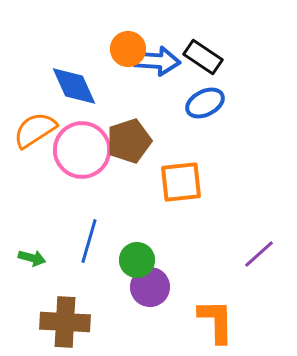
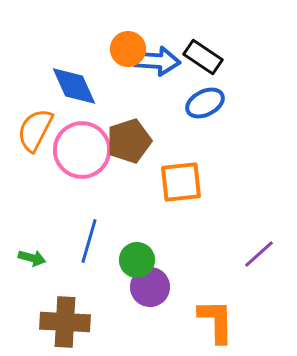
orange semicircle: rotated 30 degrees counterclockwise
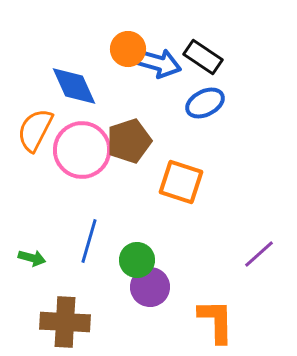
blue arrow: moved 1 px right, 2 px down; rotated 12 degrees clockwise
orange square: rotated 24 degrees clockwise
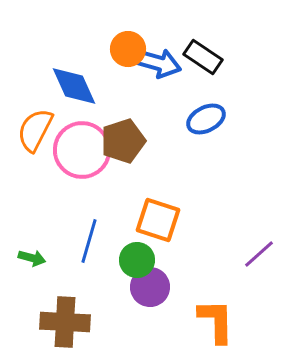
blue ellipse: moved 1 px right, 16 px down
brown pentagon: moved 6 px left
orange square: moved 23 px left, 38 px down
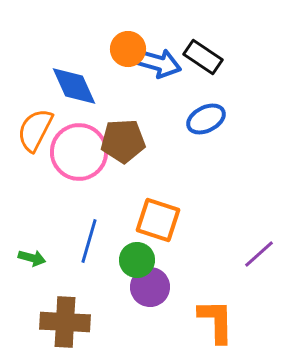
brown pentagon: rotated 15 degrees clockwise
pink circle: moved 3 px left, 2 px down
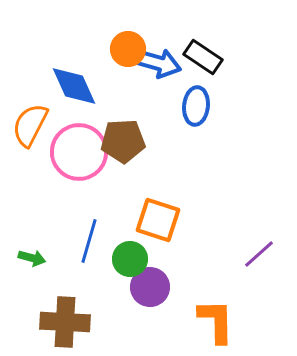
blue ellipse: moved 10 px left, 13 px up; rotated 57 degrees counterclockwise
orange semicircle: moved 5 px left, 5 px up
green circle: moved 7 px left, 1 px up
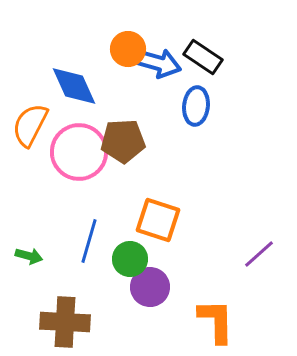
green arrow: moved 3 px left, 2 px up
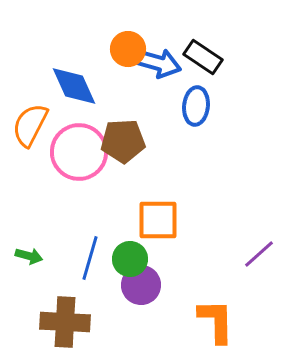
orange square: rotated 18 degrees counterclockwise
blue line: moved 1 px right, 17 px down
purple circle: moved 9 px left, 2 px up
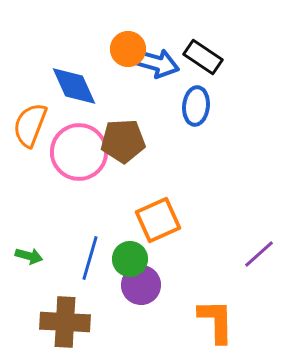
blue arrow: moved 2 px left
orange semicircle: rotated 6 degrees counterclockwise
orange square: rotated 24 degrees counterclockwise
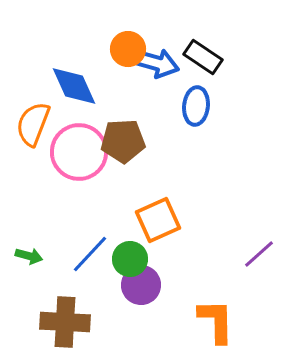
orange semicircle: moved 3 px right, 1 px up
blue line: moved 4 px up; rotated 27 degrees clockwise
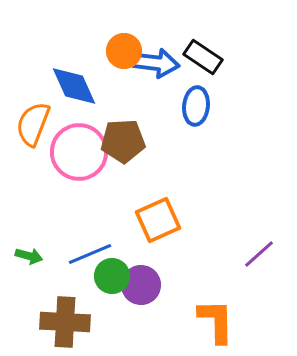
orange circle: moved 4 px left, 2 px down
blue arrow: rotated 9 degrees counterclockwise
blue line: rotated 24 degrees clockwise
green circle: moved 18 px left, 17 px down
